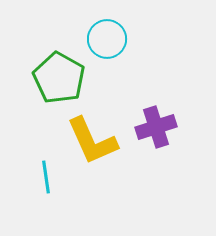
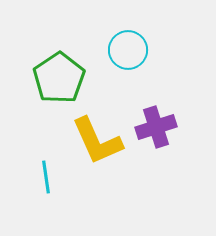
cyan circle: moved 21 px right, 11 px down
green pentagon: rotated 9 degrees clockwise
yellow L-shape: moved 5 px right
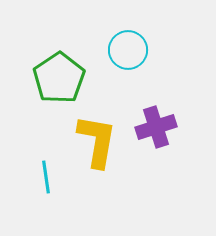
yellow L-shape: rotated 146 degrees counterclockwise
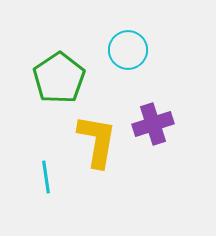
purple cross: moved 3 px left, 3 px up
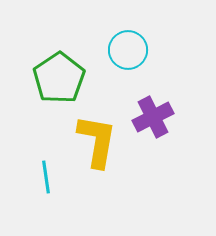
purple cross: moved 7 px up; rotated 9 degrees counterclockwise
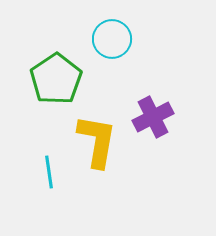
cyan circle: moved 16 px left, 11 px up
green pentagon: moved 3 px left, 1 px down
cyan line: moved 3 px right, 5 px up
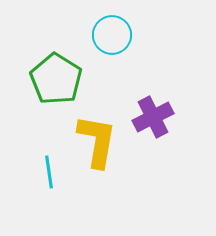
cyan circle: moved 4 px up
green pentagon: rotated 6 degrees counterclockwise
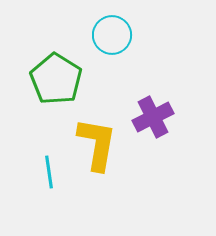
yellow L-shape: moved 3 px down
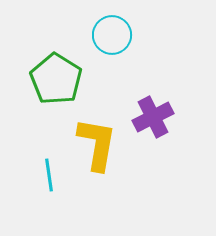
cyan line: moved 3 px down
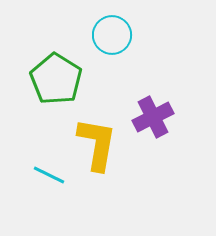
cyan line: rotated 56 degrees counterclockwise
